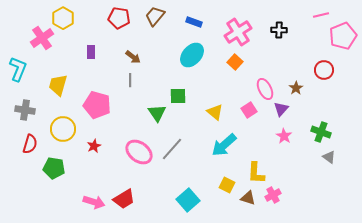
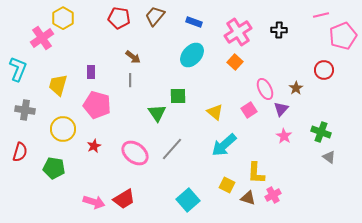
purple rectangle at (91, 52): moved 20 px down
red semicircle at (30, 144): moved 10 px left, 8 px down
pink ellipse at (139, 152): moved 4 px left, 1 px down
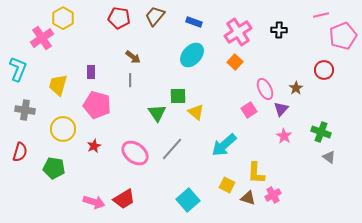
yellow triangle at (215, 112): moved 19 px left
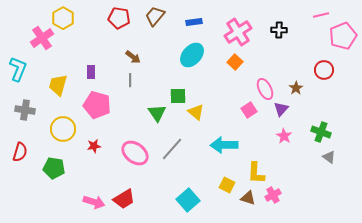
blue rectangle at (194, 22): rotated 28 degrees counterclockwise
cyan arrow at (224, 145): rotated 40 degrees clockwise
red star at (94, 146): rotated 16 degrees clockwise
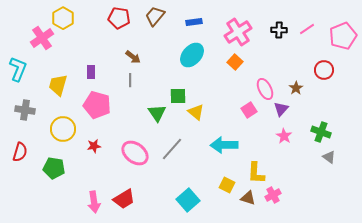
pink line at (321, 15): moved 14 px left, 14 px down; rotated 21 degrees counterclockwise
pink arrow at (94, 202): rotated 65 degrees clockwise
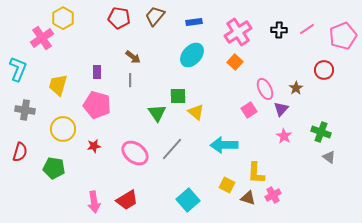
purple rectangle at (91, 72): moved 6 px right
red trapezoid at (124, 199): moved 3 px right, 1 px down
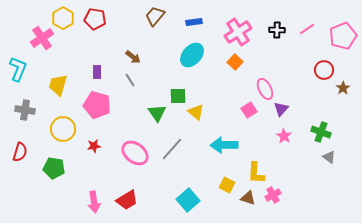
red pentagon at (119, 18): moved 24 px left, 1 px down
black cross at (279, 30): moved 2 px left
gray line at (130, 80): rotated 32 degrees counterclockwise
brown star at (296, 88): moved 47 px right
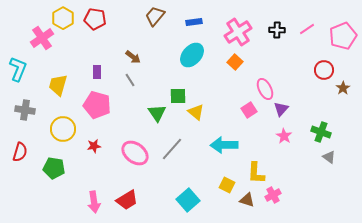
brown triangle at (248, 198): moved 1 px left, 2 px down
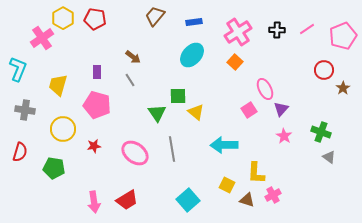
gray line at (172, 149): rotated 50 degrees counterclockwise
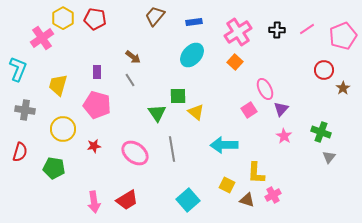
gray triangle at (329, 157): rotated 32 degrees clockwise
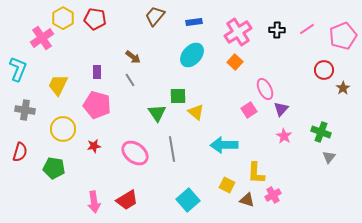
yellow trapezoid at (58, 85): rotated 10 degrees clockwise
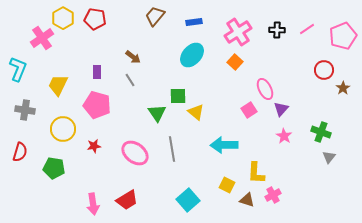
pink arrow at (94, 202): moved 1 px left, 2 px down
